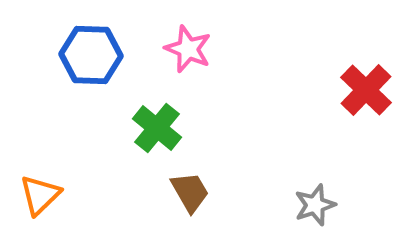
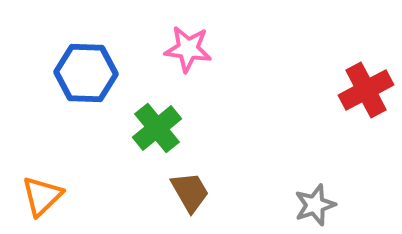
pink star: rotated 15 degrees counterclockwise
blue hexagon: moved 5 px left, 18 px down
red cross: rotated 18 degrees clockwise
green cross: rotated 12 degrees clockwise
orange triangle: moved 2 px right, 1 px down
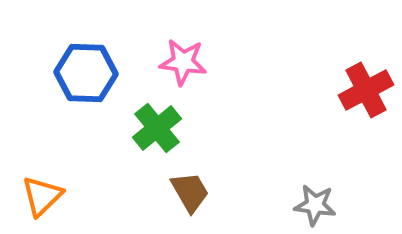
pink star: moved 5 px left, 13 px down
gray star: rotated 27 degrees clockwise
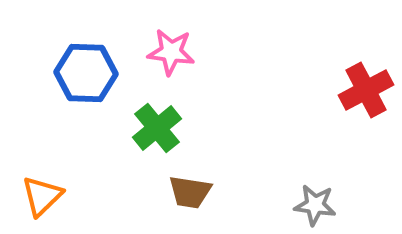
pink star: moved 12 px left, 10 px up
brown trapezoid: rotated 129 degrees clockwise
